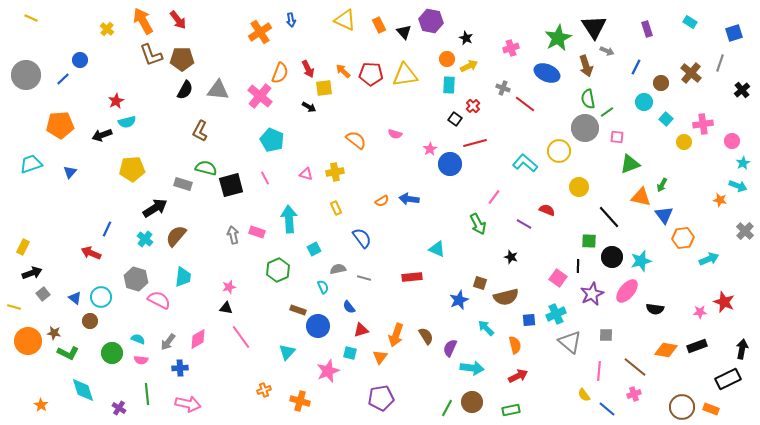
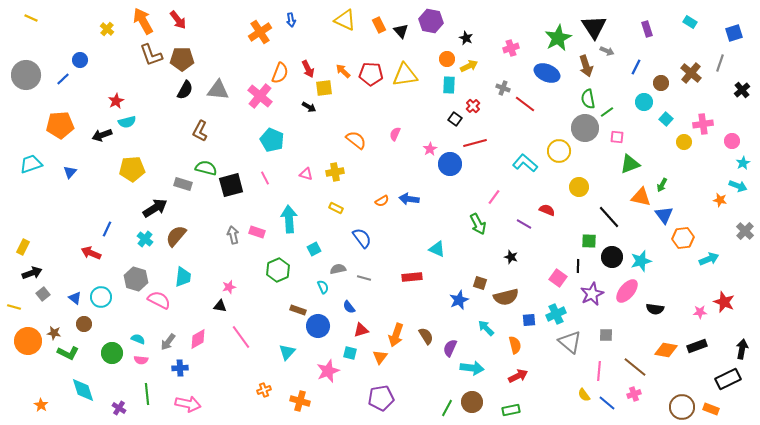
black triangle at (404, 32): moved 3 px left, 1 px up
pink semicircle at (395, 134): rotated 96 degrees clockwise
yellow rectangle at (336, 208): rotated 40 degrees counterclockwise
black triangle at (226, 308): moved 6 px left, 2 px up
brown circle at (90, 321): moved 6 px left, 3 px down
blue line at (607, 409): moved 6 px up
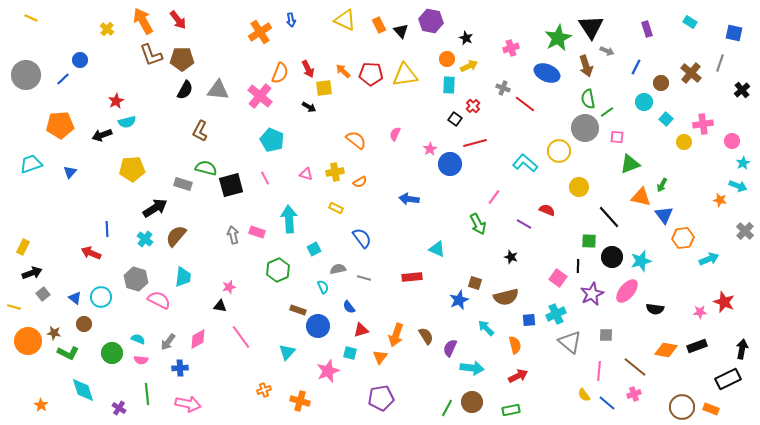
black triangle at (594, 27): moved 3 px left
blue square at (734, 33): rotated 30 degrees clockwise
orange semicircle at (382, 201): moved 22 px left, 19 px up
blue line at (107, 229): rotated 28 degrees counterclockwise
brown square at (480, 283): moved 5 px left
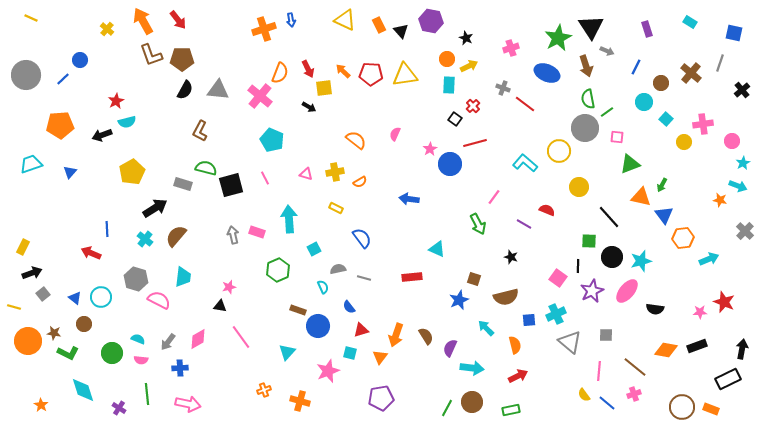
orange cross at (260, 32): moved 4 px right, 3 px up; rotated 15 degrees clockwise
yellow pentagon at (132, 169): moved 3 px down; rotated 25 degrees counterclockwise
brown square at (475, 283): moved 1 px left, 4 px up
purple star at (592, 294): moved 3 px up
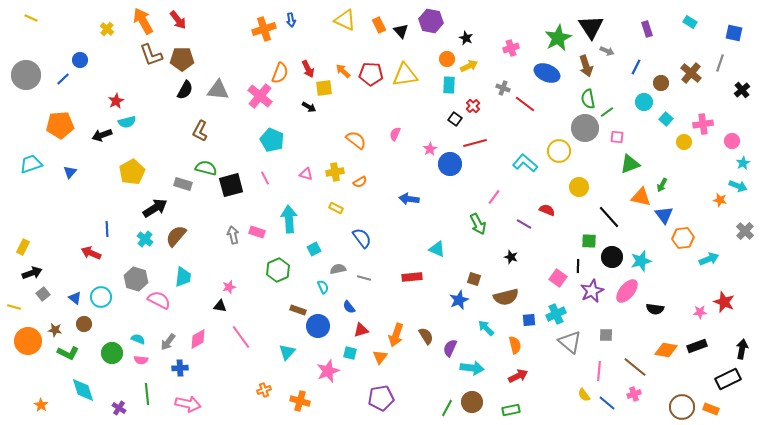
brown star at (54, 333): moved 1 px right, 3 px up
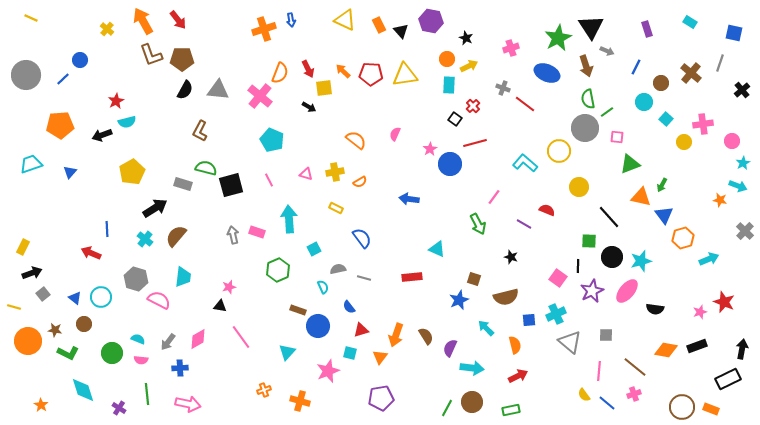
pink line at (265, 178): moved 4 px right, 2 px down
orange hexagon at (683, 238): rotated 10 degrees counterclockwise
pink star at (700, 312): rotated 16 degrees counterclockwise
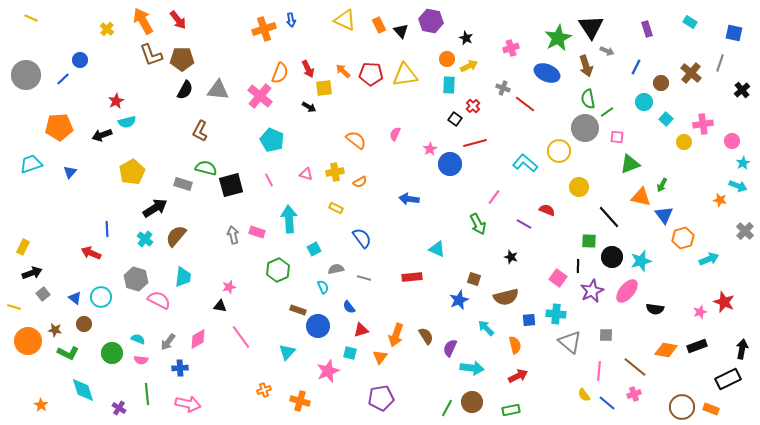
orange pentagon at (60, 125): moved 1 px left, 2 px down
gray semicircle at (338, 269): moved 2 px left
cyan cross at (556, 314): rotated 30 degrees clockwise
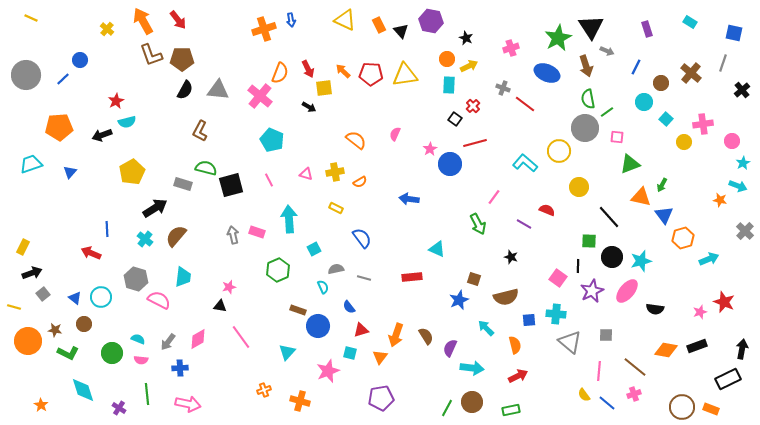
gray line at (720, 63): moved 3 px right
